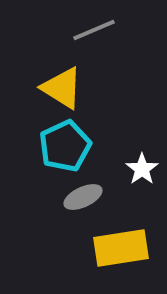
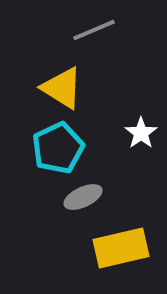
cyan pentagon: moved 7 px left, 2 px down
white star: moved 1 px left, 36 px up
yellow rectangle: rotated 4 degrees counterclockwise
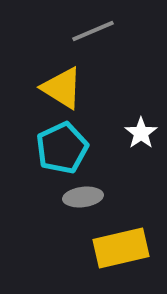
gray line: moved 1 px left, 1 px down
cyan pentagon: moved 4 px right
gray ellipse: rotated 18 degrees clockwise
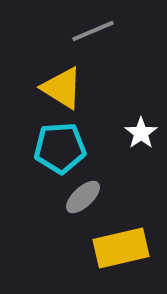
cyan pentagon: moved 2 px left; rotated 21 degrees clockwise
gray ellipse: rotated 36 degrees counterclockwise
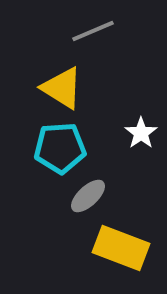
gray ellipse: moved 5 px right, 1 px up
yellow rectangle: rotated 34 degrees clockwise
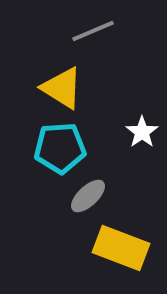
white star: moved 1 px right, 1 px up
